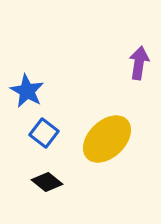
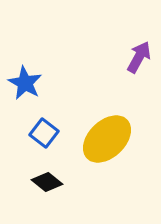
purple arrow: moved 6 px up; rotated 20 degrees clockwise
blue star: moved 2 px left, 8 px up
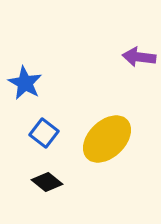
purple arrow: rotated 112 degrees counterclockwise
